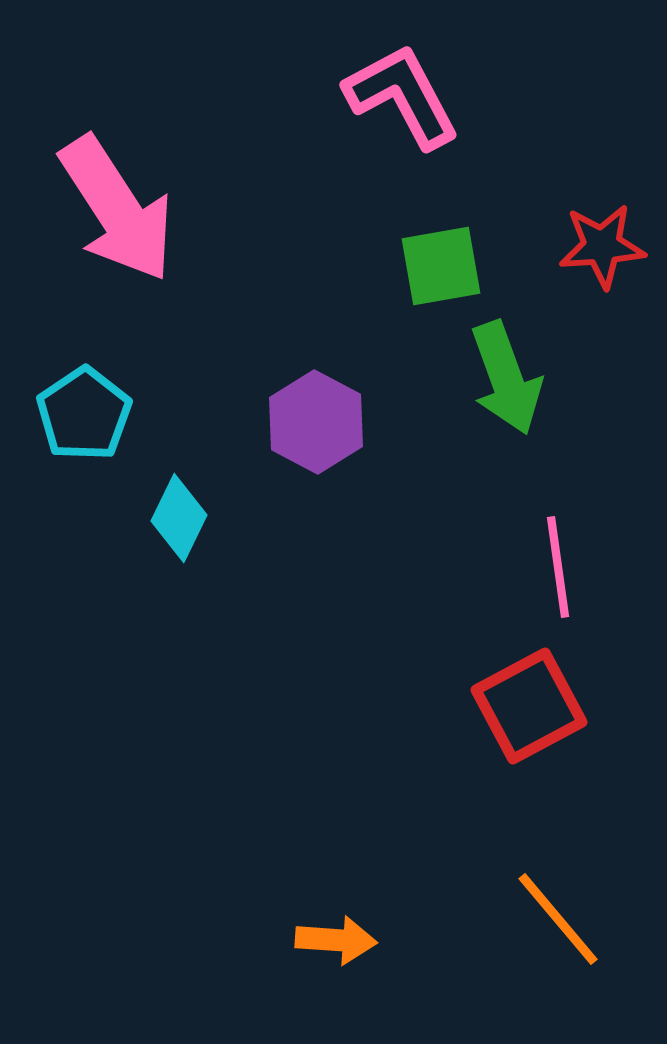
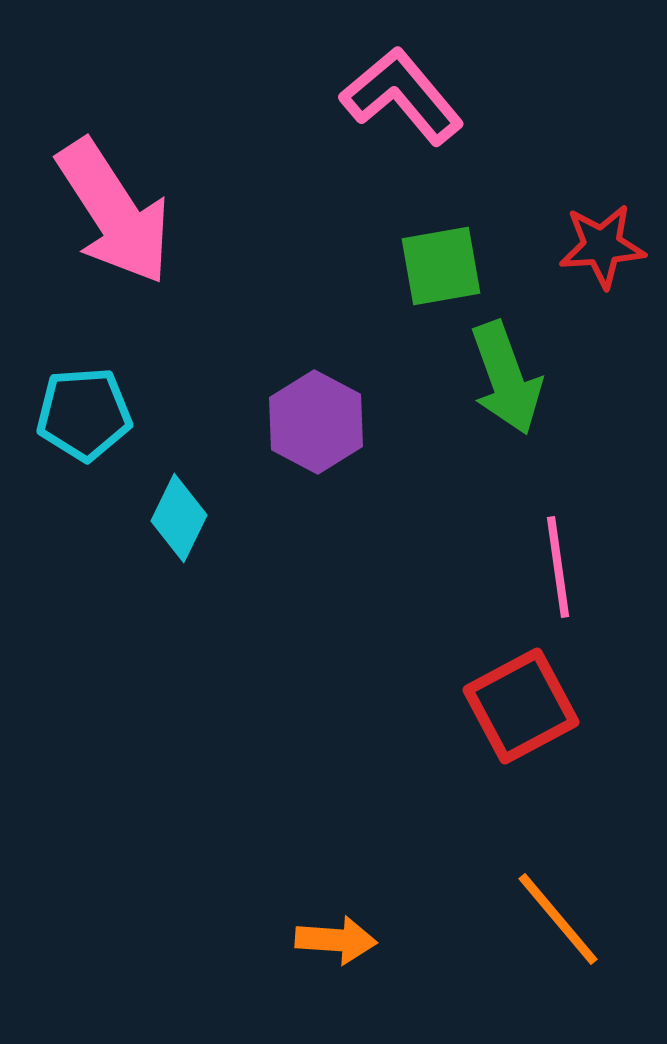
pink L-shape: rotated 12 degrees counterclockwise
pink arrow: moved 3 px left, 3 px down
cyan pentagon: rotated 30 degrees clockwise
red square: moved 8 px left
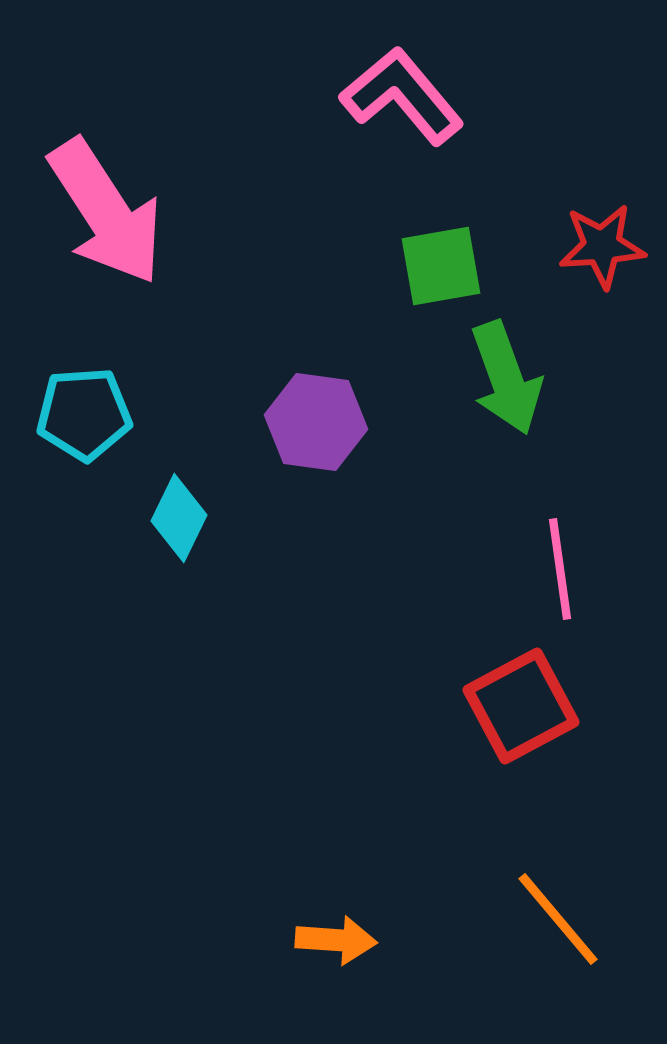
pink arrow: moved 8 px left
purple hexagon: rotated 20 degrees counterclockwise
pink line: moved 2 px right, 2 px down
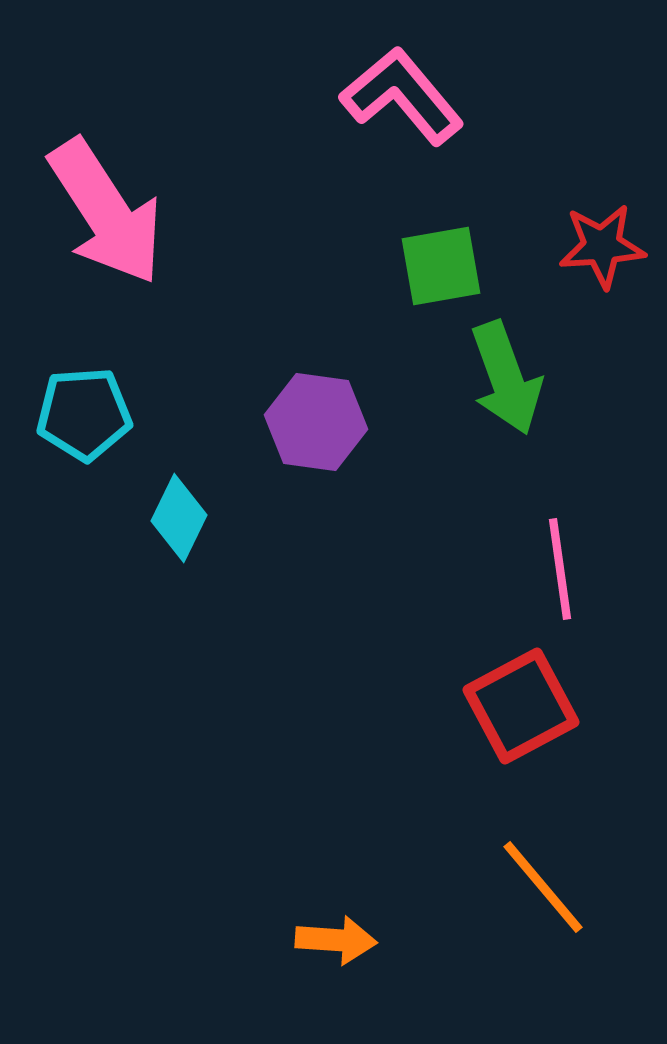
orange line: moved 15 px left, 32 px up
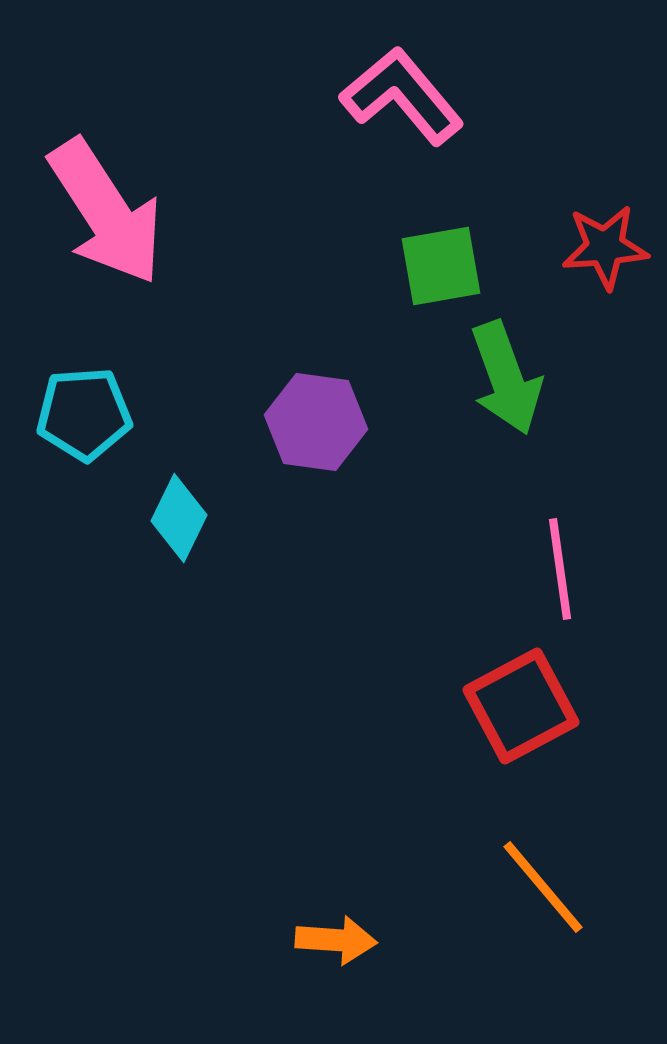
red star: moved 3 px right, 1 px down
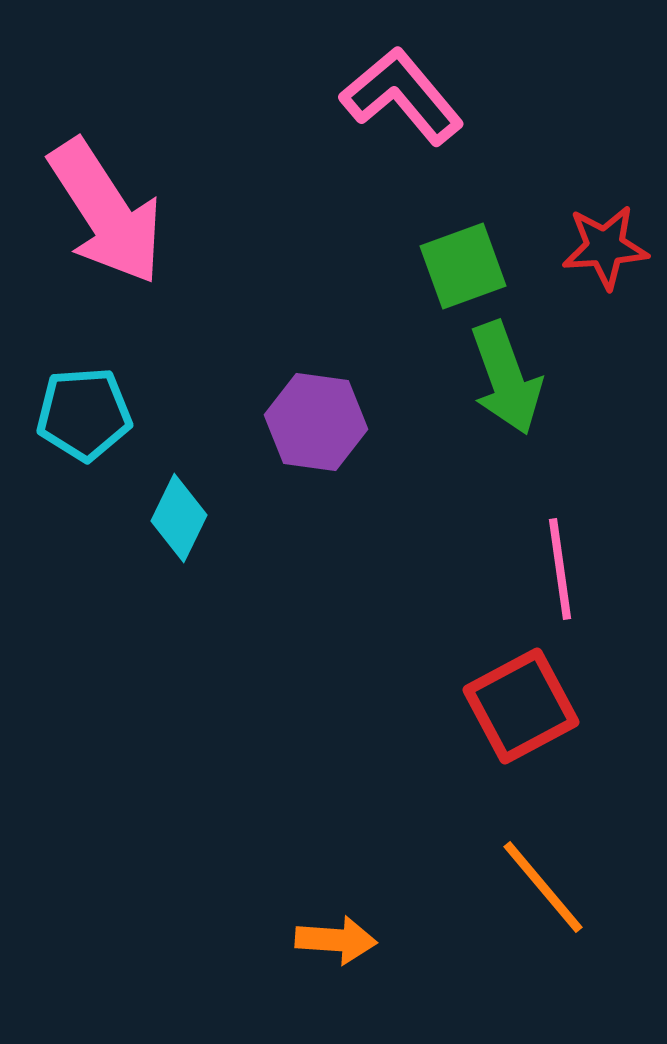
green square: moved 22 px right; rotated 10 degrees counterclockwise
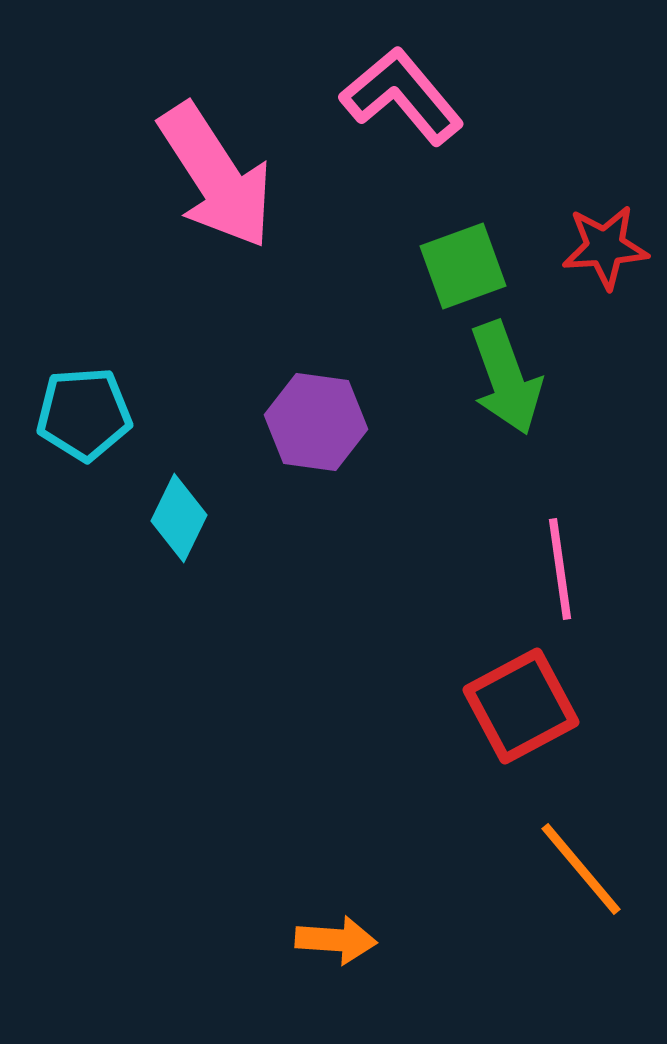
pink arrow: moved 110 px right, 36 px up
orange line: moved 38 px right, 18 px up
